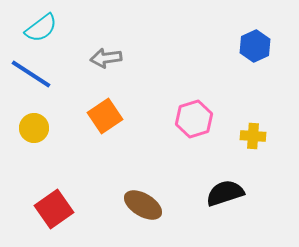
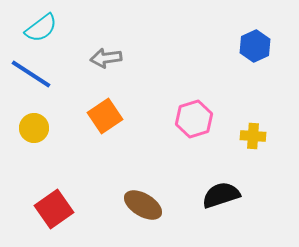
black semicircle: moved 4 px left, 2 px down
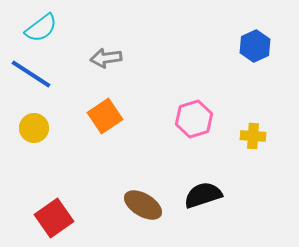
black semicircle: moved 18 px left
red square: moved 9 px down
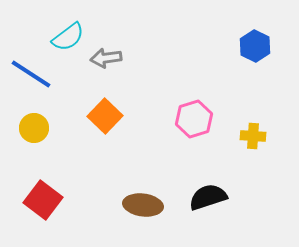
cyan semicircle: moved 27 px right, 9 px down
blue hexagon: rotated 8 degrees counterclockwise
orange square: rotated 12 degrees counterclockwise
black semicircle: moved 5 px right, 2 px down
brown ellipse: rotated 24 degrees counterclockwise
red square: moved 11 px left, 18 px up; rotated 18 degrees counterclockwise
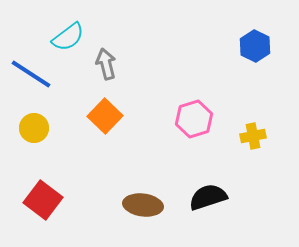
gray arrow: moved 6 px down; rotated 84 degrees clockwise
yellow cross: rotated 15 degrees counterclockwise
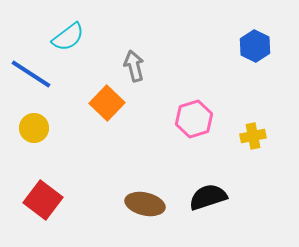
gray arrow: moved 28 px right, 2 px down
orange square: moved 2 px right, 13 px up
brown ellipse: moved 2 px right, 1 px up; rotated 6 degrees clockwise
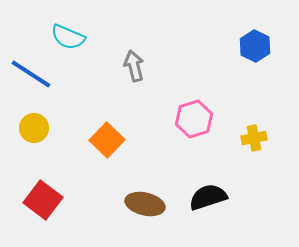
cyan semicircle: rotated 60 degrees clockwise
orange square: moved 37 px down
yellow cross: moved 1 px right, 2 px down
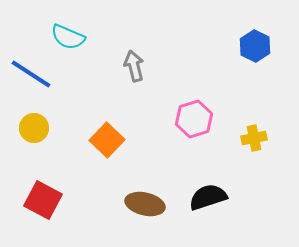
red square: rotated 9 degrees counterclockwise
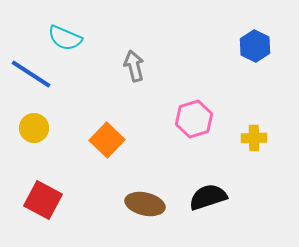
cyan semicircle: moved 3 px left, 1 px down
yellow cross: rotated 10 degrees clockwise
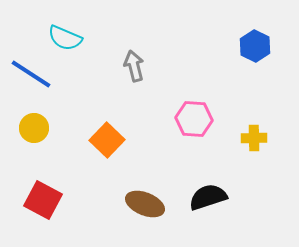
pink hexagon: rotated 21 degrees clockwise
brown ellipse: rotated 9 degrees clockwise
